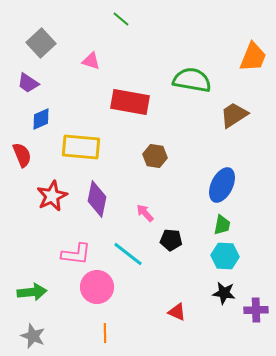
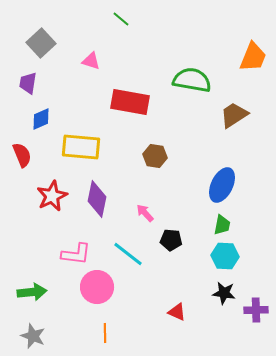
purple trapezoid: rotated 65 degrees clockwise
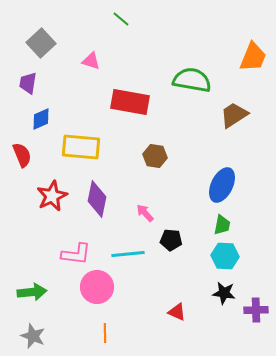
cyan line: rotated 44 degrees counterclockwise
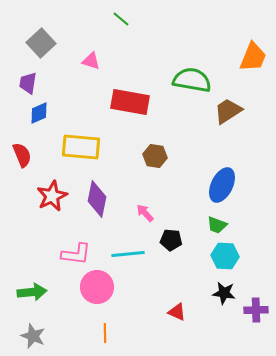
brown trapezoid: moved 6 px left, 4 px up
blue diamond: moved 2 px left, 6 px up
green trapezoid: moved 5 px left; rotated 100 degrees clockwise
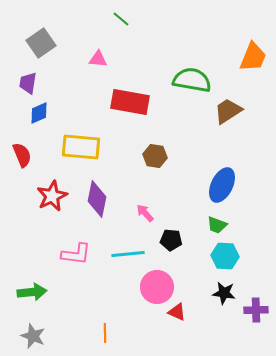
gray square: rotated 8 degrees clockwise
pink triangle: moved 7 px right, 2 px up; rotated 12 degrees counterclockwise
pink circle: moved 60 px right
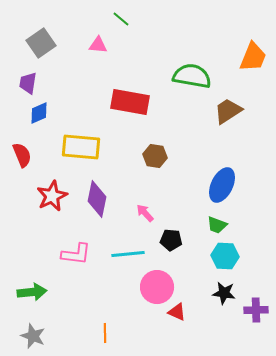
pink triangle: moved 14 px up
green semicircle: moved 4 px up
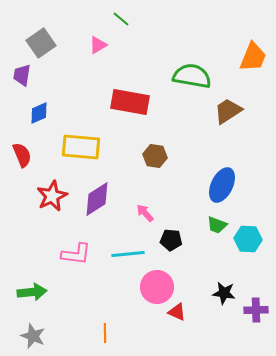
pink triangle: rotated 36 degrees counterclockwise
purple trapezoid: moved 6 px left, 8 px up
purple diamond: rotated 45 degrees clockwise
cyan hexagon: moved 23 px right, 17 px up
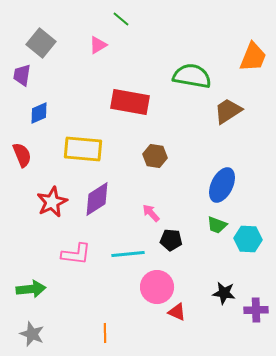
gray square: rotated 16 degrees counterclockwise
yellow rectangle: moved 2 px right, 2 px down
red star: moved 6 px down
pink arrow: moved 6 px right
green arrow: moved 1 px left, 3 px up
gray star: moved 1 px left, 2 px up
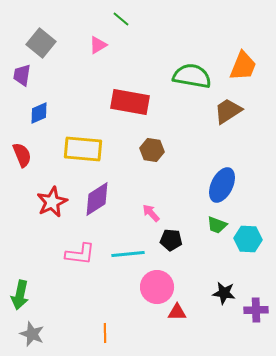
orange trapezoid: moved 10 px left, 9 px down
brown hexagon: moved 3 px left, 6 px up
pink L-shape: moved 4 px right
green arrow: moved 11 px left, 6 px down; rotated 108 degrees clockwise
red triangle: rotated 24 degrees counterclockwise
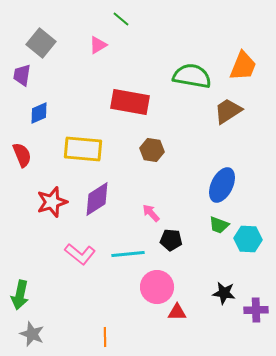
red star: rotated 8 degrees clockwise
green trapezoid: moved 2 px right
pink L-shape: rotated 32 degrees clockwise
orange line: moved 4 px down
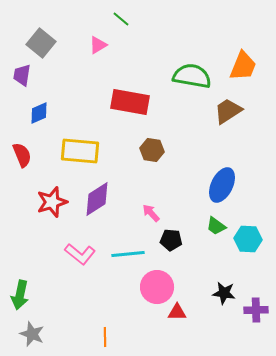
yellow rectangle: moved 3 px left, 2 px down
green trapezoid: moved 3 px left, 1 px down; rotated 15 degrees clockwise
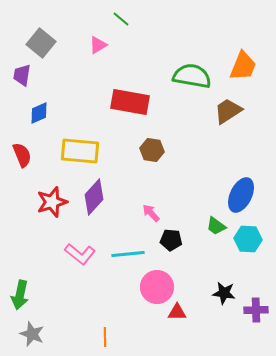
blue ellipse: moved 19 px right, 10 px down
purple diamond: moved 3 px left, 2 px up; rotated 15 degrees counterclockwise
